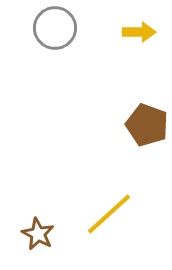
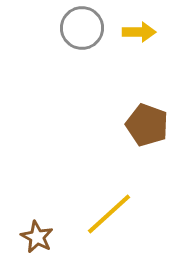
gray circle: moved 27 px right
brown star: moved 1 px left, 3 px down
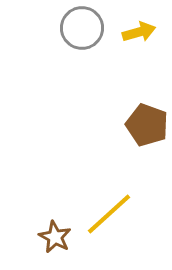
yellow arrow: rotated 16 degrees counterclockwise
brown star: moved 18 px right
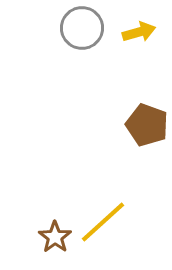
yellow line: moved 6 px left, 8 px down
brown star: rotated 8 degrees clockwise
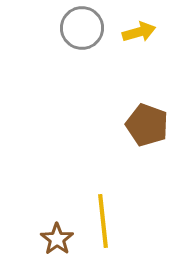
yellow line: moved 1 px up; rotated 54 degrees counterclockwise
brown star: moved 2 px right, 2 px down
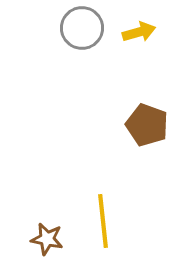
brown star: moved 10 px left; rotated 24 degrees counterclockwise
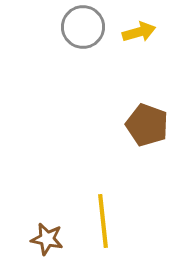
gray circle: moved 1 px right, 1 px up
